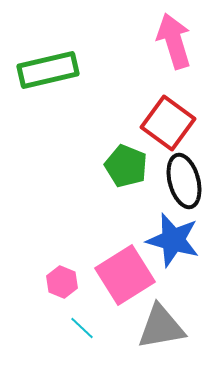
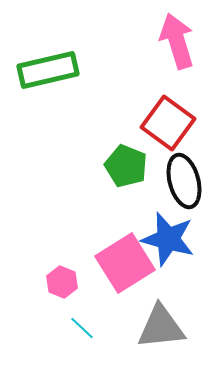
pink arrow: moved 3 px right
blue star: moved 5 px left, 1 px up
pink square: moved 12 px up
gray triangle: rotated 4 degrees clockwise
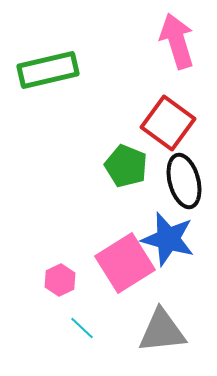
pink hexagon: moved 2 px left, 2 px up; rotated 12 degrees clockwise
gray triangle: moved 1 px right, 4 px down
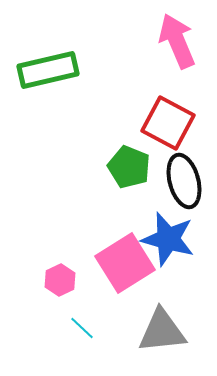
pink arrow: rotated 6 degrees counterclockwise
red square: rotated 8 degrees counterclockwise
green pentagon: moved 3 px right, 1 px down
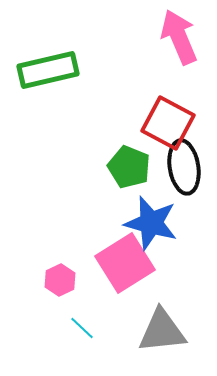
pink arrow: moved 2 px right, 4 px up
black ellipse: moved 14 px up; rotated 6 degrees clockwise
blue star: moved 17 px left, 16 px up
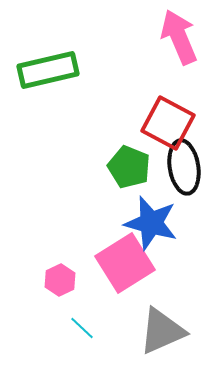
gray triangle: rotated 18 degrees counterclockwise
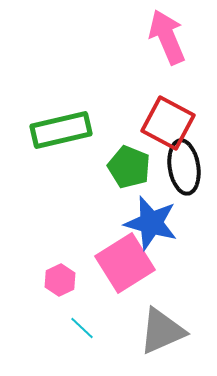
pink arrow: moved 12 px left
green rectangle: moved 13 px right, 60 px down
